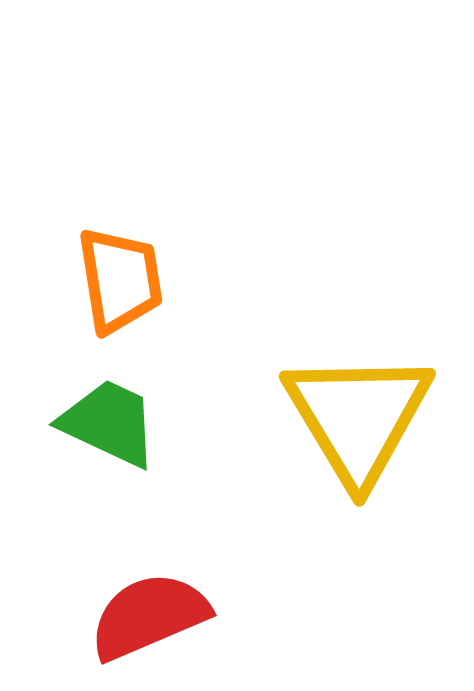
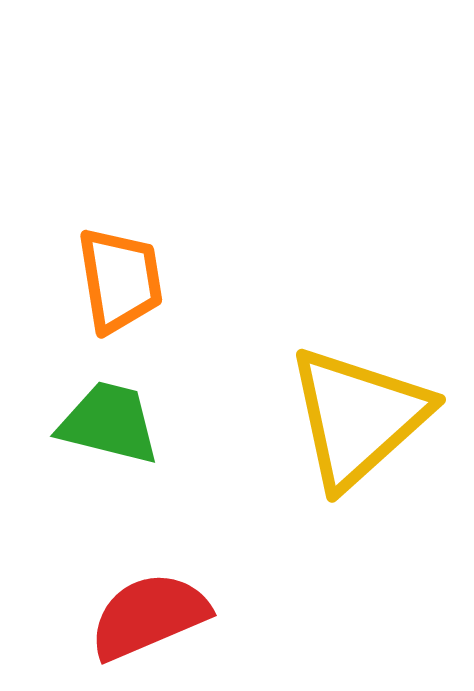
yellow triangle: rotated 19 degrees clockwise
green trapezoid: rotated 11 degrees counterclockwise
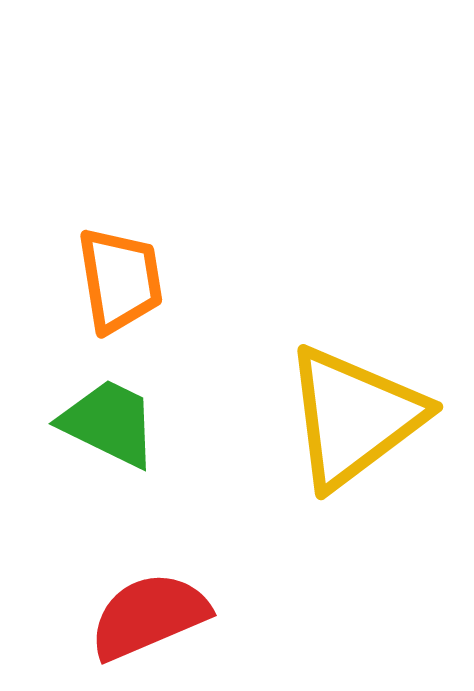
yellow triangle: moved 4 px left; rotated 5 degrees clockwise
green trapezoid: rotated 12 degrees clockwise
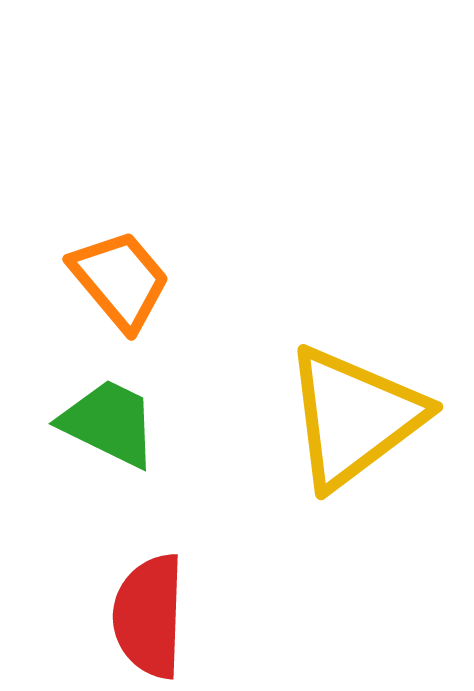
orange trapezoid: rotated 31 degrees counterclockwise
red semicircle: rotated 65 degrees counterclockwise
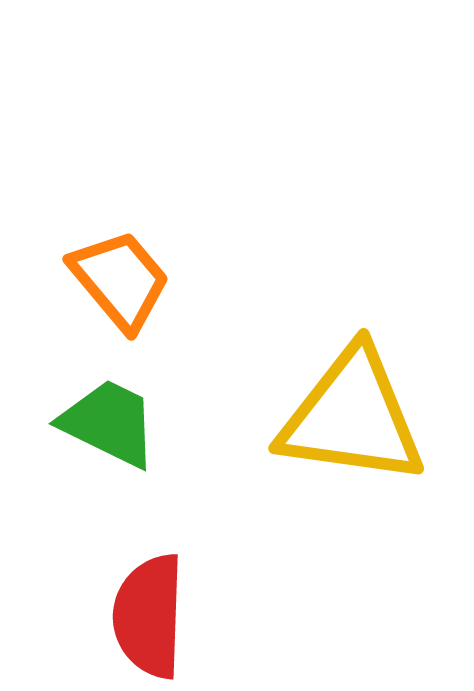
yellow triangle: moved 2 px left; rotated 45 degrees clockwise
